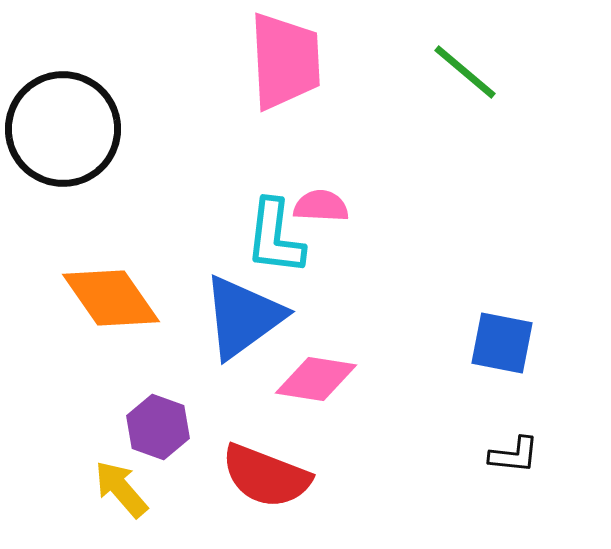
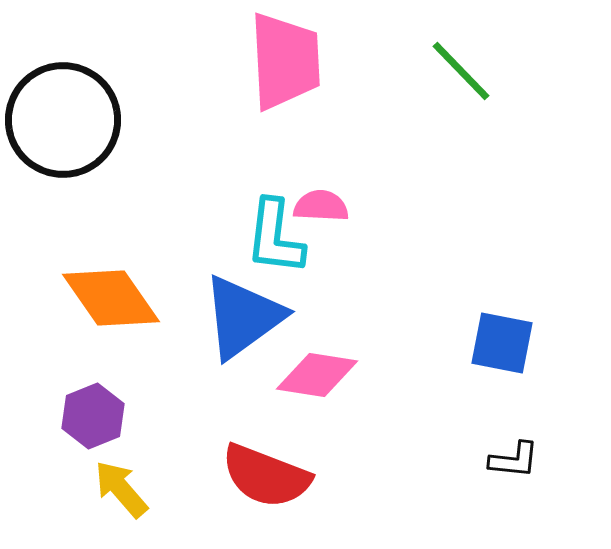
green line: moved 4 px left, 1 px up; rotated 6 degrees clockwise
black circle: moved 9 px up
pink diamond: moved 1 px right, 4 px up
purple hexagon: moved 65 px left, 11 px up; rotated 18 degrees clockwise
black L-shape: moved 5 px down
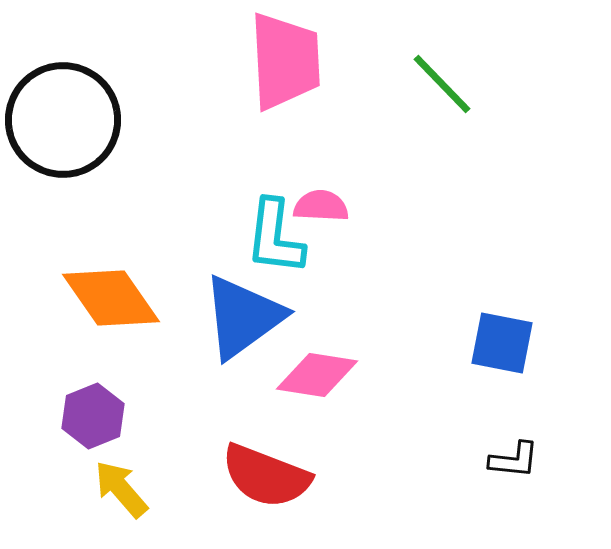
green line: moved 19 px left, 13 px down
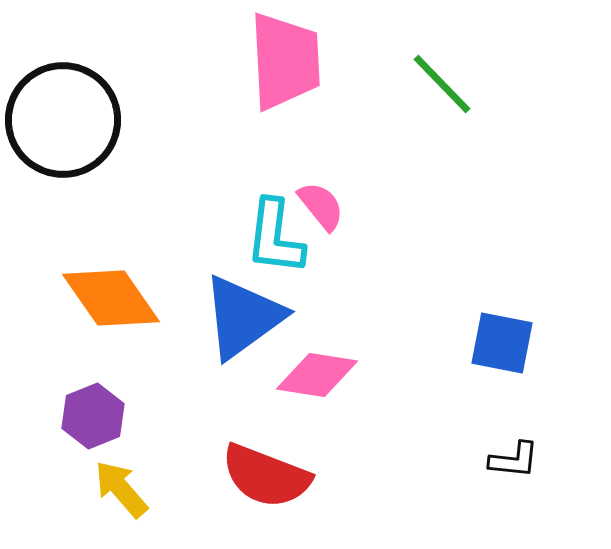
pink semicircle: rotated 48 degrees clockwise
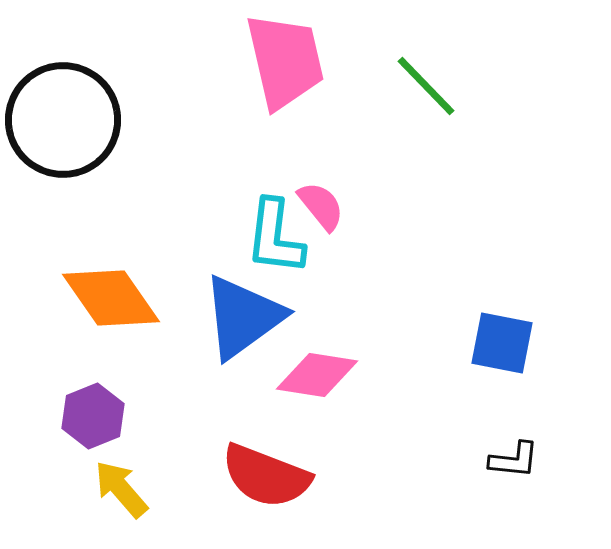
pink trapezoid: rotated 10 degrees counterclockwise
green line: moved 16 px left, 2 px down
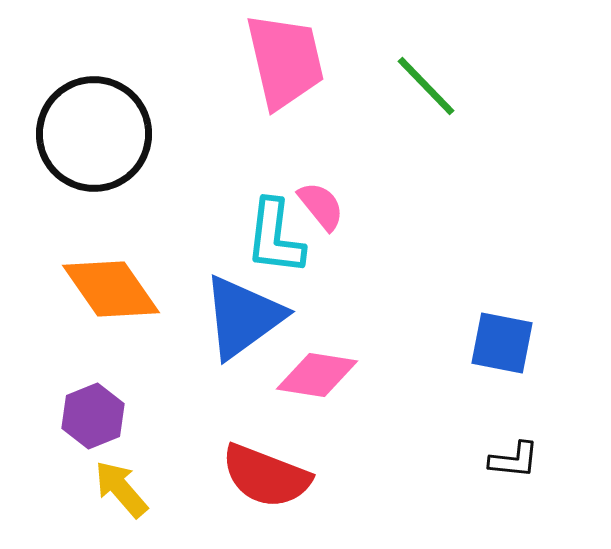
black circle: moved 31 px right, 14 px down
orange diamond: moved 9 px up
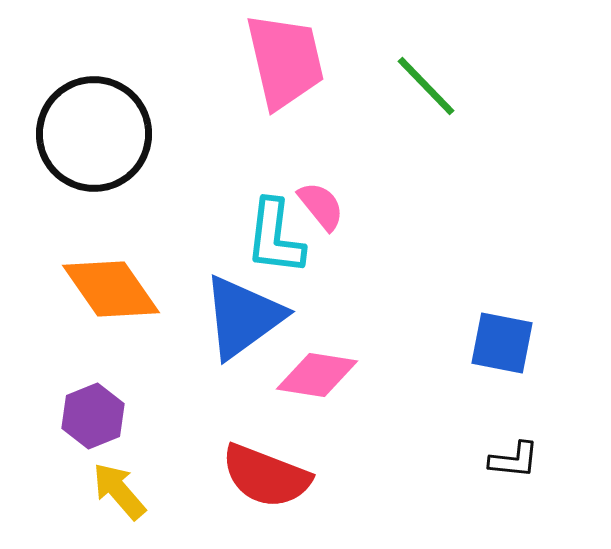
yellow arrow: moved 2 px left, 2 px down
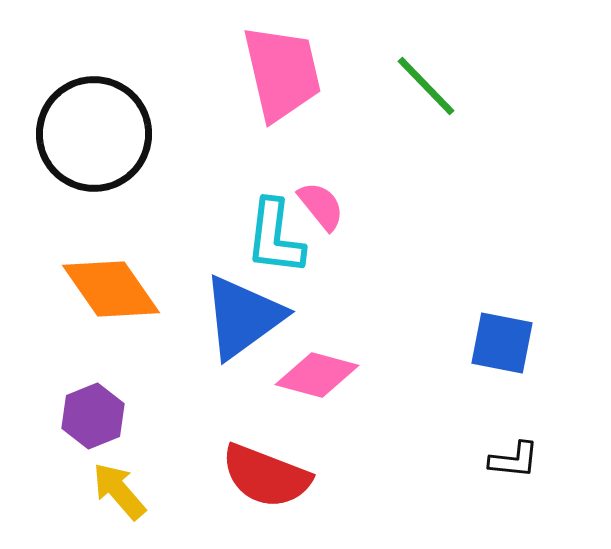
pink trapezoid: moved 3 px left, 12 px down
pink diamond: rotated 6 degrees clockwise
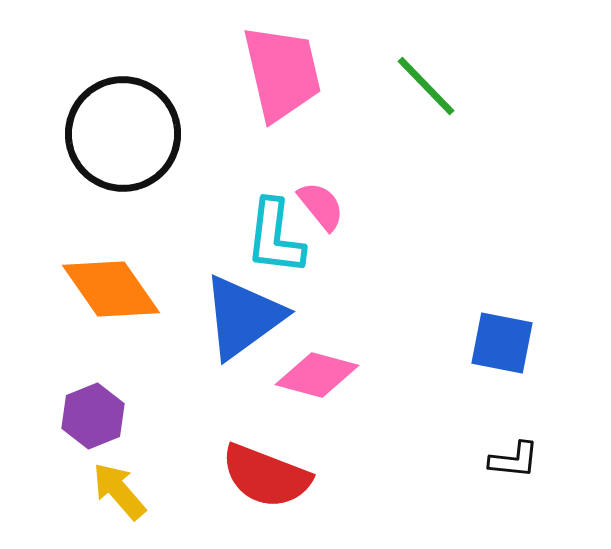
black circle: moved 29 px right
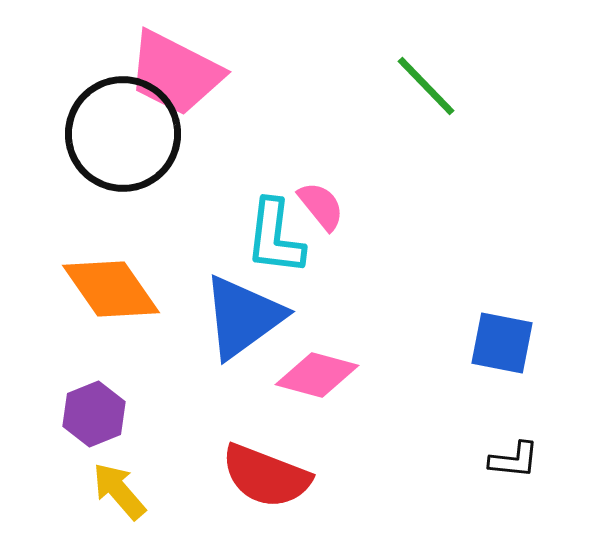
pink trapezoid: moved 107 px left; rotated 130 degrees clockwise
purple hexagon: moved 1 px right, 2 px up
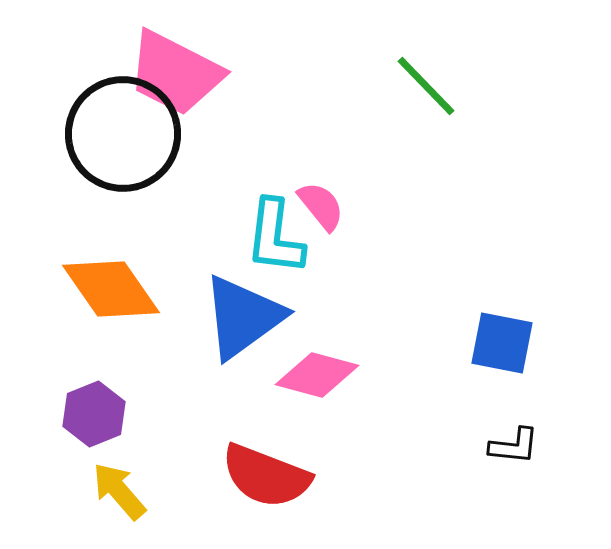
black L-shape: moved 14 px up
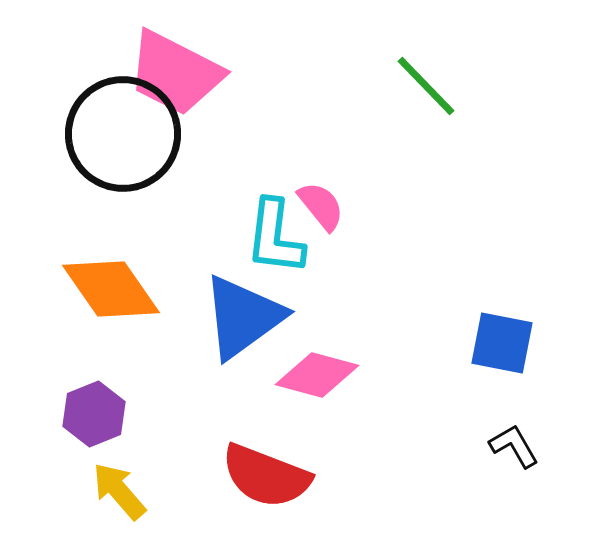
black L-shape: rotated 126 degrees counterclockwise
